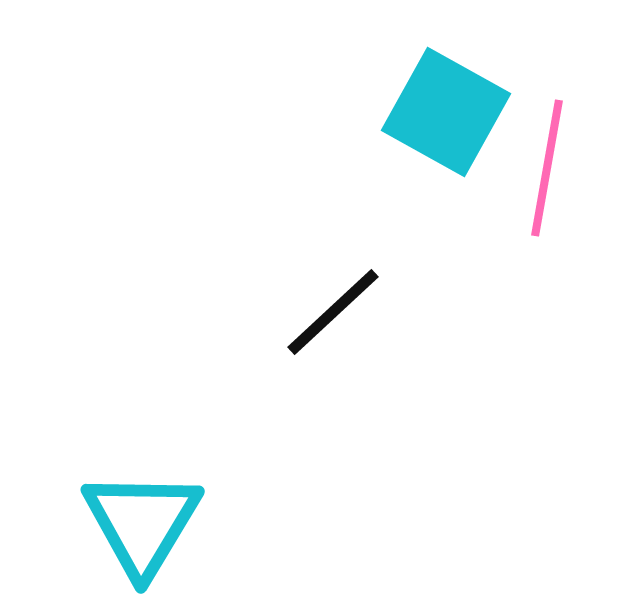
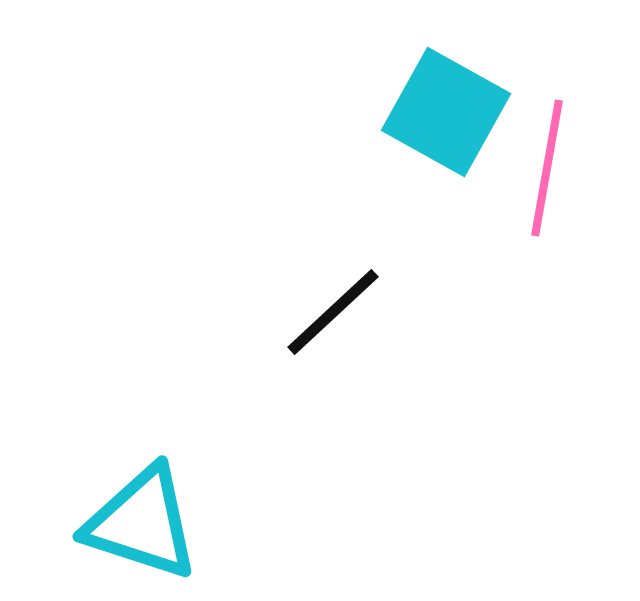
cyan triangle: rotated 43 degrees counterclockwise
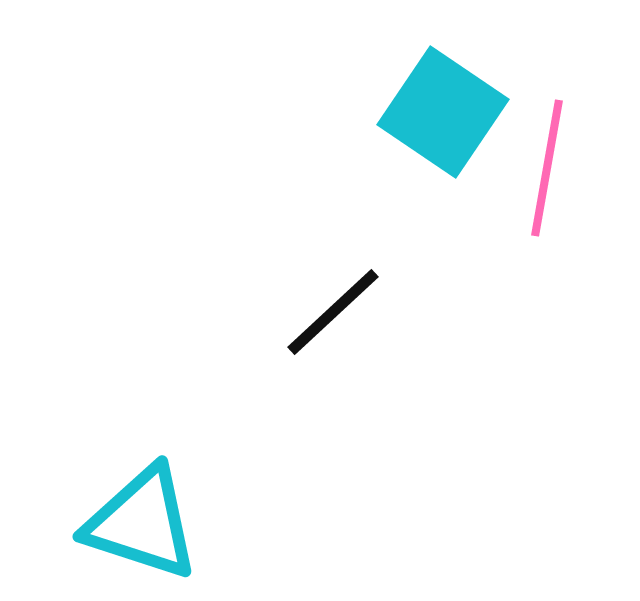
cyan square: moved 3 px left; rotated 5 degrees clockwise
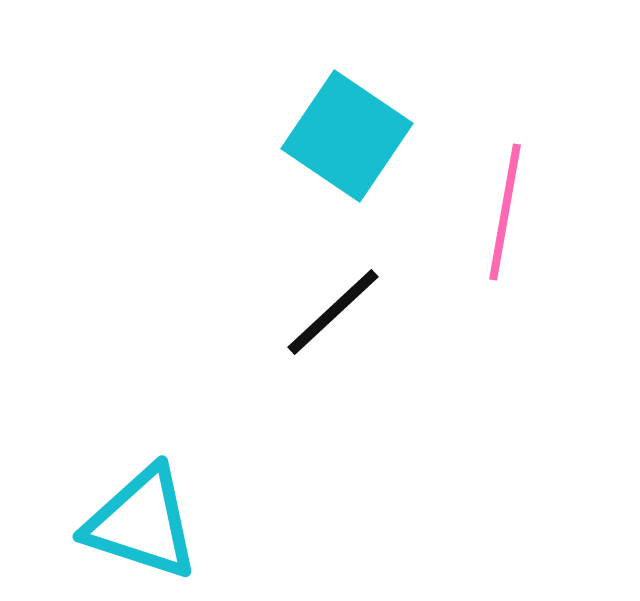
cyan square: moved 96 px left, 24 px down
pink line: moved 42 px left, 44 px down
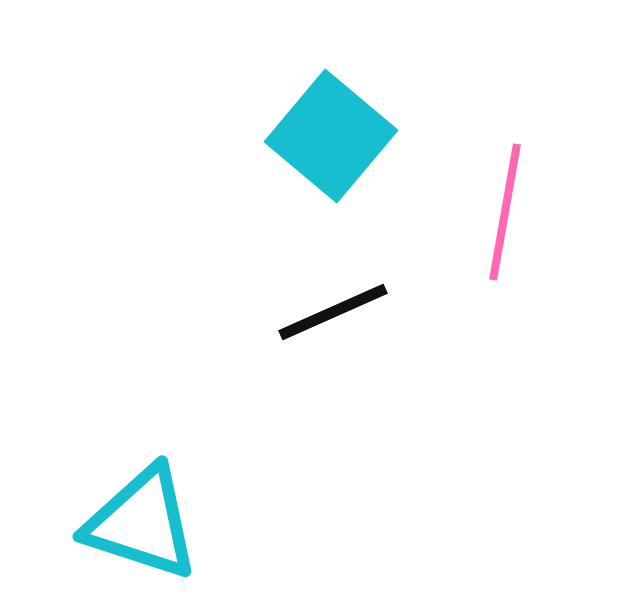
cyan square: moved 16 px left; rotated 6 degrees clockwise
black line: rotated 19 degrees clockwise
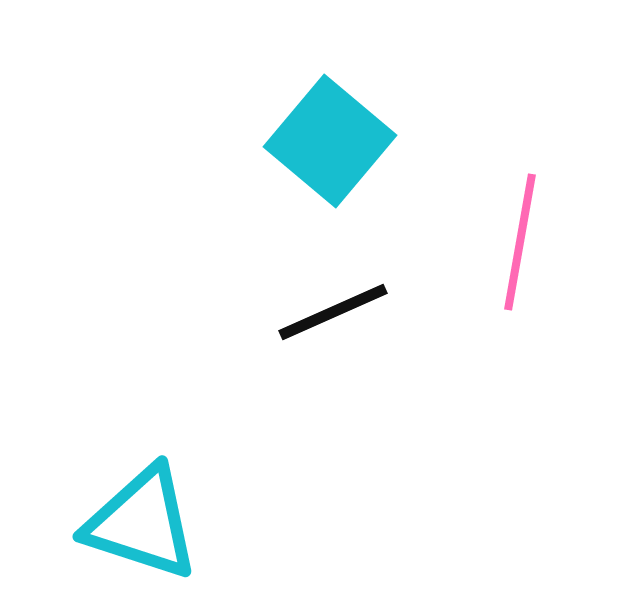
cyan square: moved 1 px left, 5 px down
pink line: moved 15 px right, 30 px down
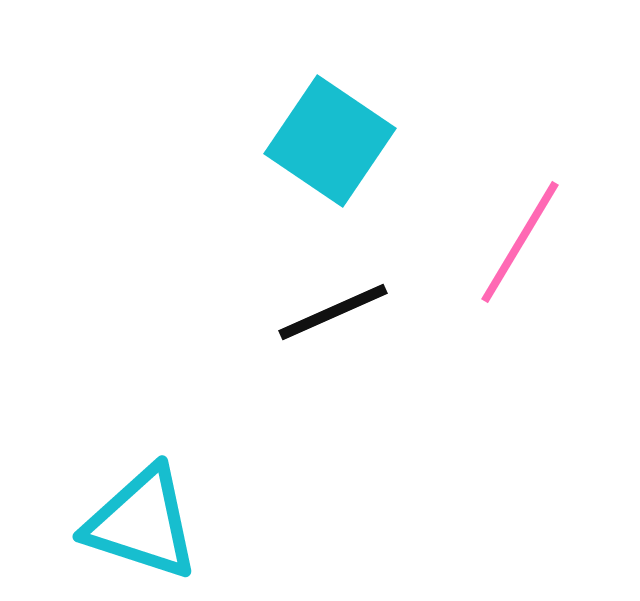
cyan square: rotated 6 degrees counterclockwise
pink line: rotated 21 degrees clockwise
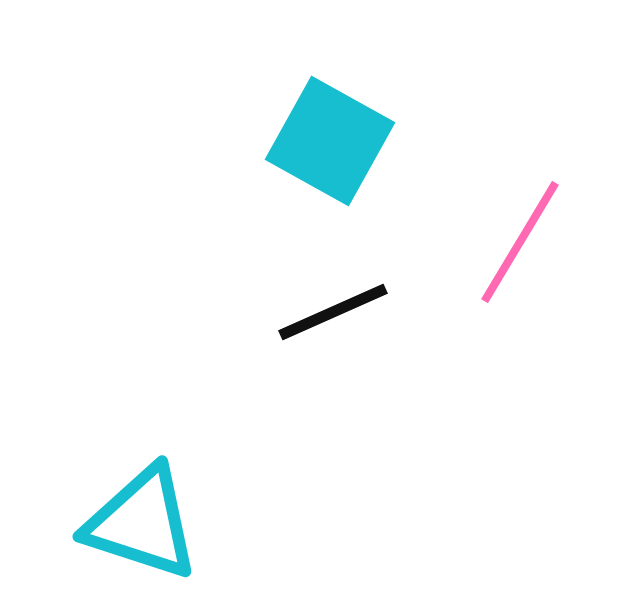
cyan square: rotated 5 degrees counterclockwise
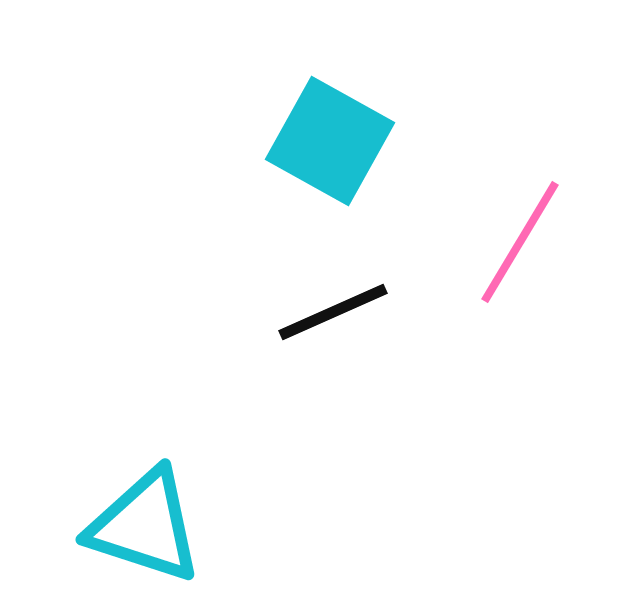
cyan triangle: moved 3 px right, 3 px down
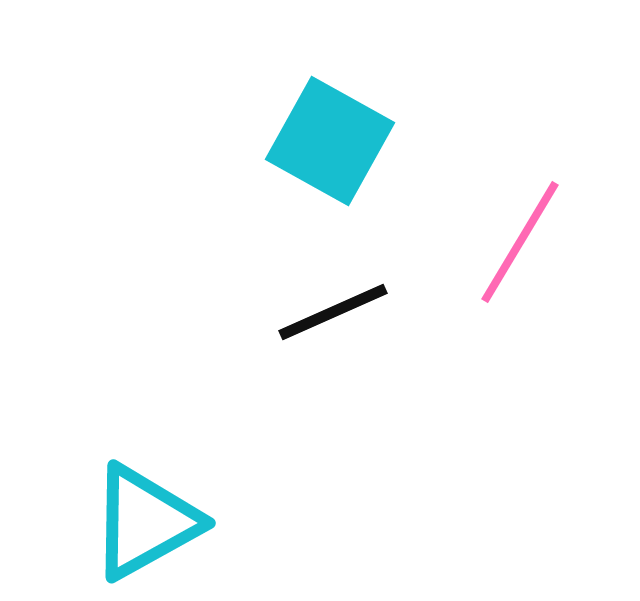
cyan triangle: moved 4 px up; rotated 47 degrees counterclockwise
